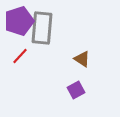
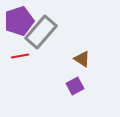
gray rectangle: moved 1 px left, 4 px down; rotated 36 degrees clockwise
red line: rotated 36 degrees clockwise
purple square: moved 1 px left, 4 px up
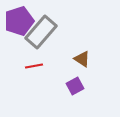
red line: moved 14 px right, 10 px down
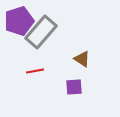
red line: moved 1 px right, 5 px down
purple square: moved 1 px left, 1 px down; rotated 24 degrees clockwise
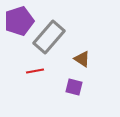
gray rectangle: moved 8 px right, 5 px down
purple square: rotated 18 degrees clockwise
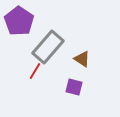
purple pentagon: rotated 20 degrees counterclockwise
gray rectangle: moved 1 px left, 10 px down
red line: rotated 48 degrees counterclockwise
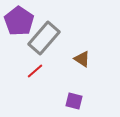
gray rectangle: moved 4 px left, 9 px up
red line: rotated 18 degrees clockwise
purple square: moved 14 px down
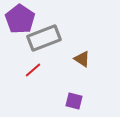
purple pentagon: moved 1 px right, 2 px up
gray rectangle: rotated 28 degrees clockwise
red line: moved 2 px left, 1 px up
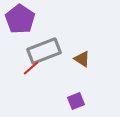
gray rectangle: moved 13 px down
red line: moved 2 px left, 2 px up
purple square: moved 2 px right; rotated 36 degrees counterclockwise
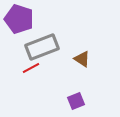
purple pentagon: moved 1 px left; rotated 16 degrees counterclockwise
gray rectangle: moved 2 px left, 4 px up
red line: rotated 12 degrees clockwise
